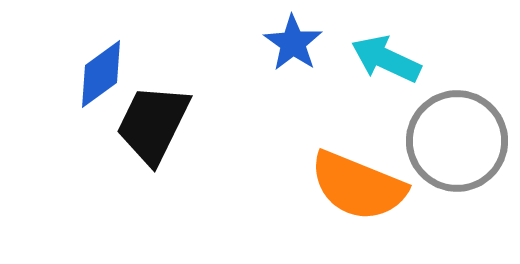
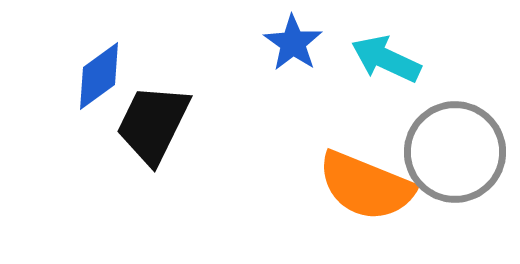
blue diamond: moved 2 px left, 2 px down
gray circle: moved 2 px left, 11 px down
orange semicircle: moved 8 px right
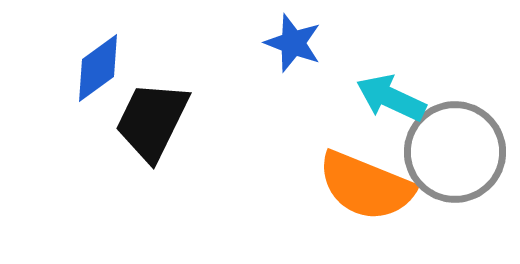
blue star: rotated 14 degrees counterclockwise
cyan arrow: moved 5 px right, 39 px down
blue diamond: moved 1 px left, 8 px up
black trapezoid: moved 1 px left, 3 px up
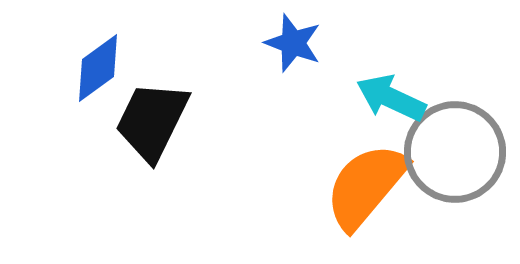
orange semicircle: rotated 108 degrees clockwise
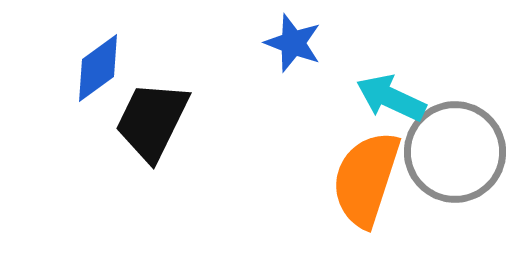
orange semicircle: moved 7 px up; rotated 22 degrees counterclockwise
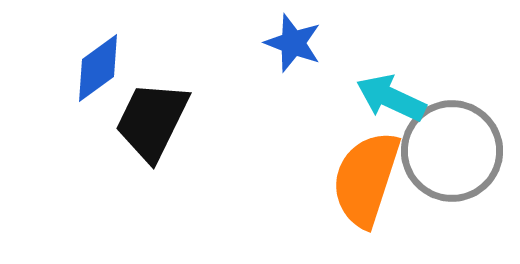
gray circle: moved 3 px left, 1 px up
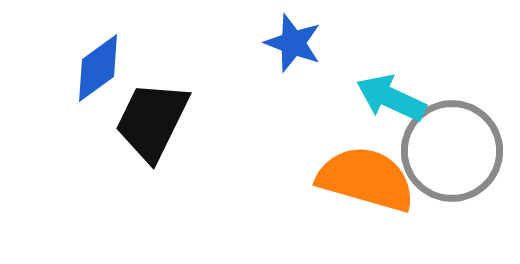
orange semicircle: rotated 88 degrees clockwise
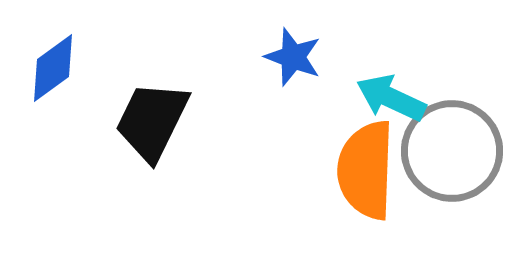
blue star: moved 14 px down
blue diamond: moved 45 px left
orange semicircle: moved 9 px up; rotated 104 degrees counterclockwise
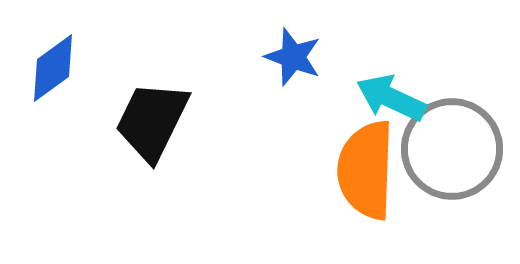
gray circle: moved 2 px up
